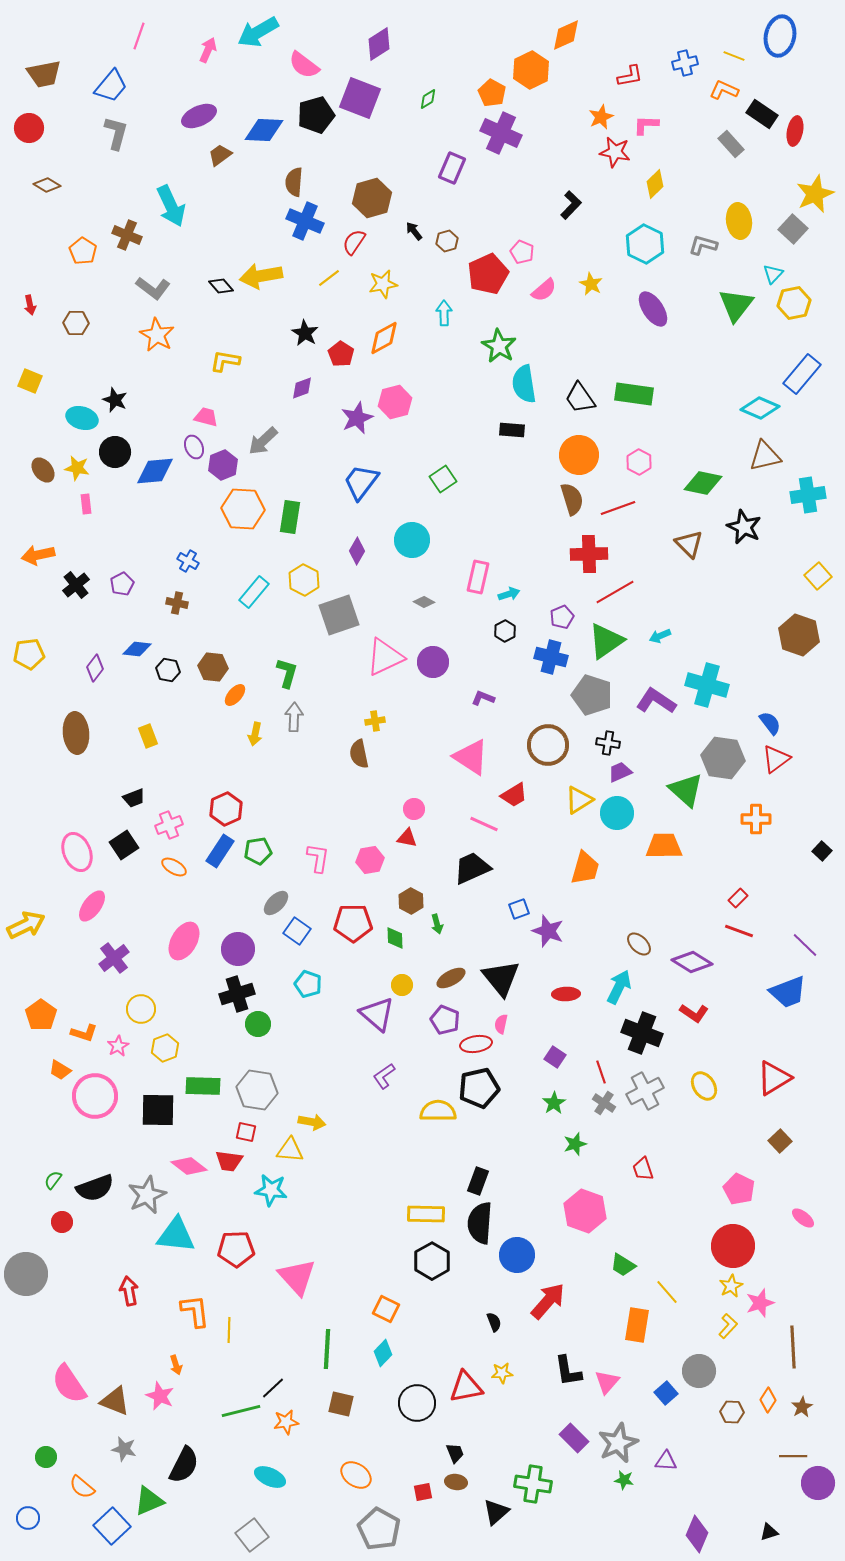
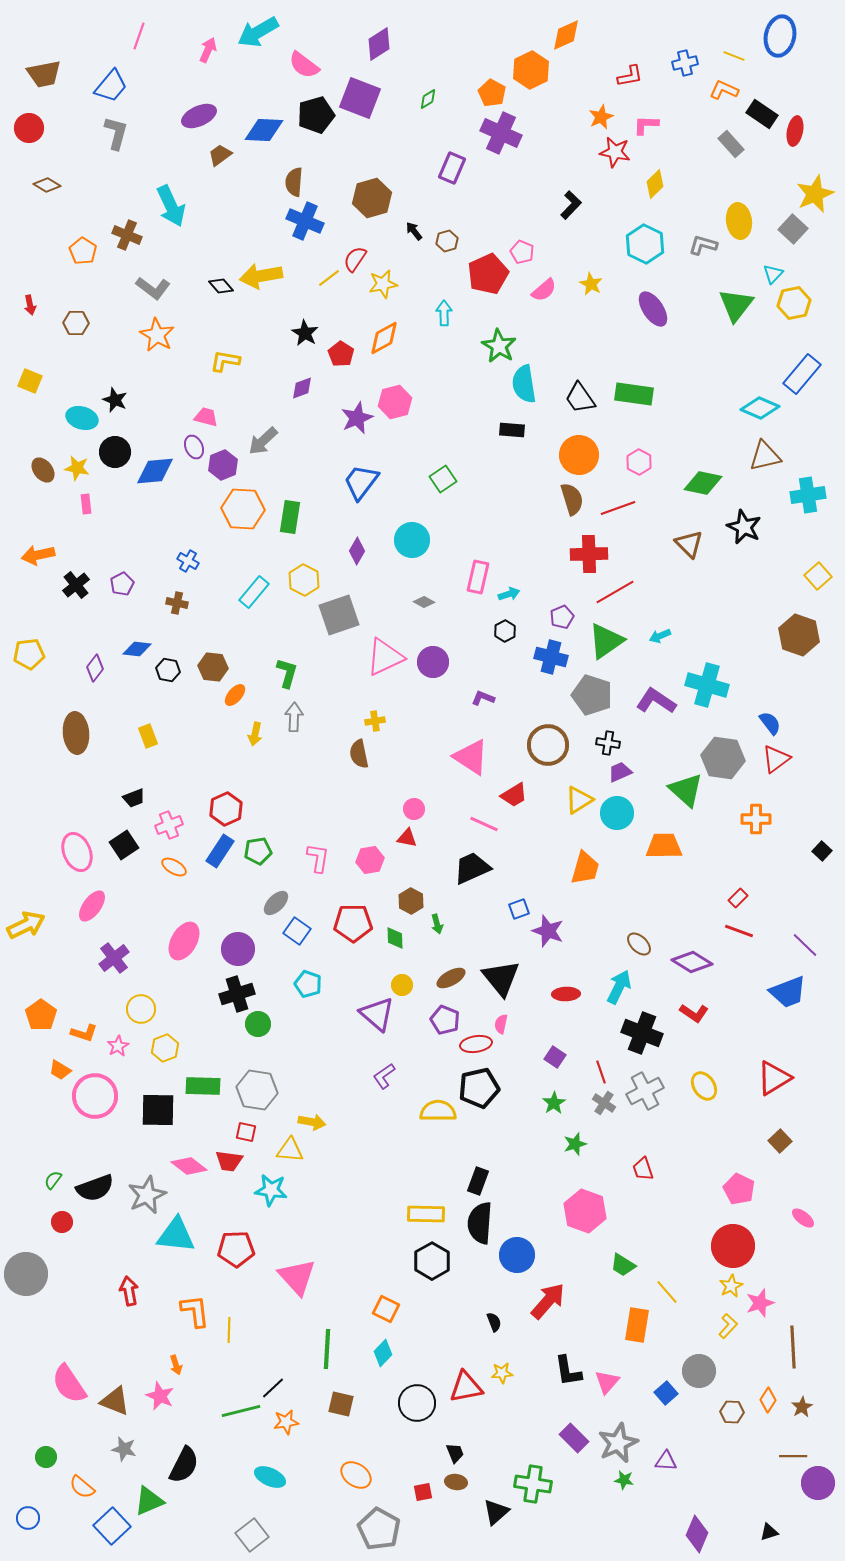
red semicircle at (354, 242): moved 1 px right, 17 px down
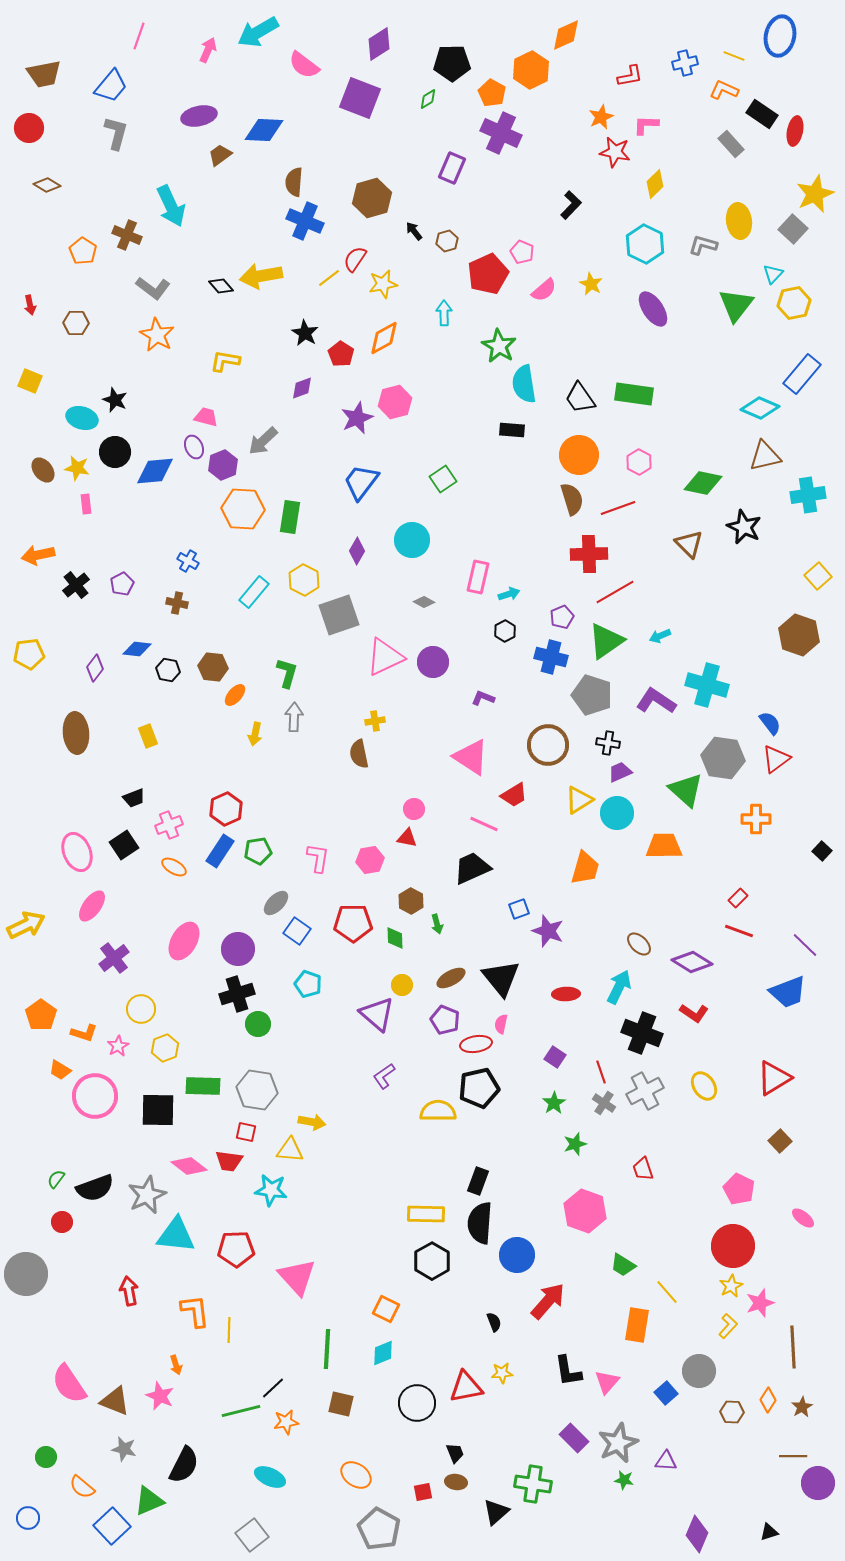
black pentagon at (316, 115): moved 136 px right, 52 px up; rotated 15 degrees clockwise
purple ellipse at (199, 116): rotated 12 degrees clockwise
green semicircle at (53, 1180): moved 3 px right, 1 px up
cyan diamond at (383, 1353): rotated 24 degrees clockwise
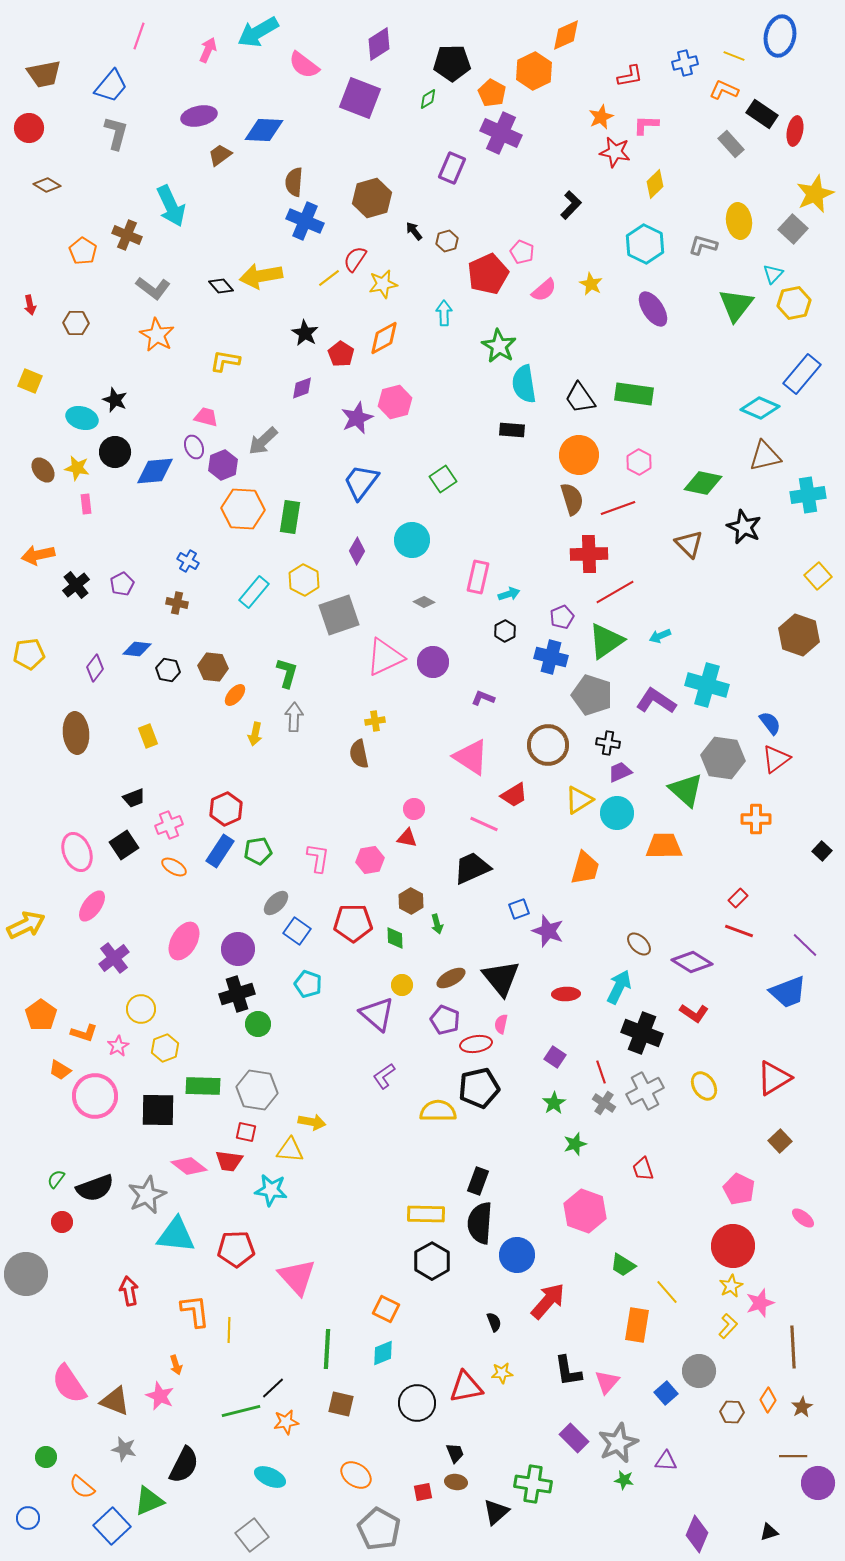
orange hexagon at (531, 70): moved 3 px right, 1 px down
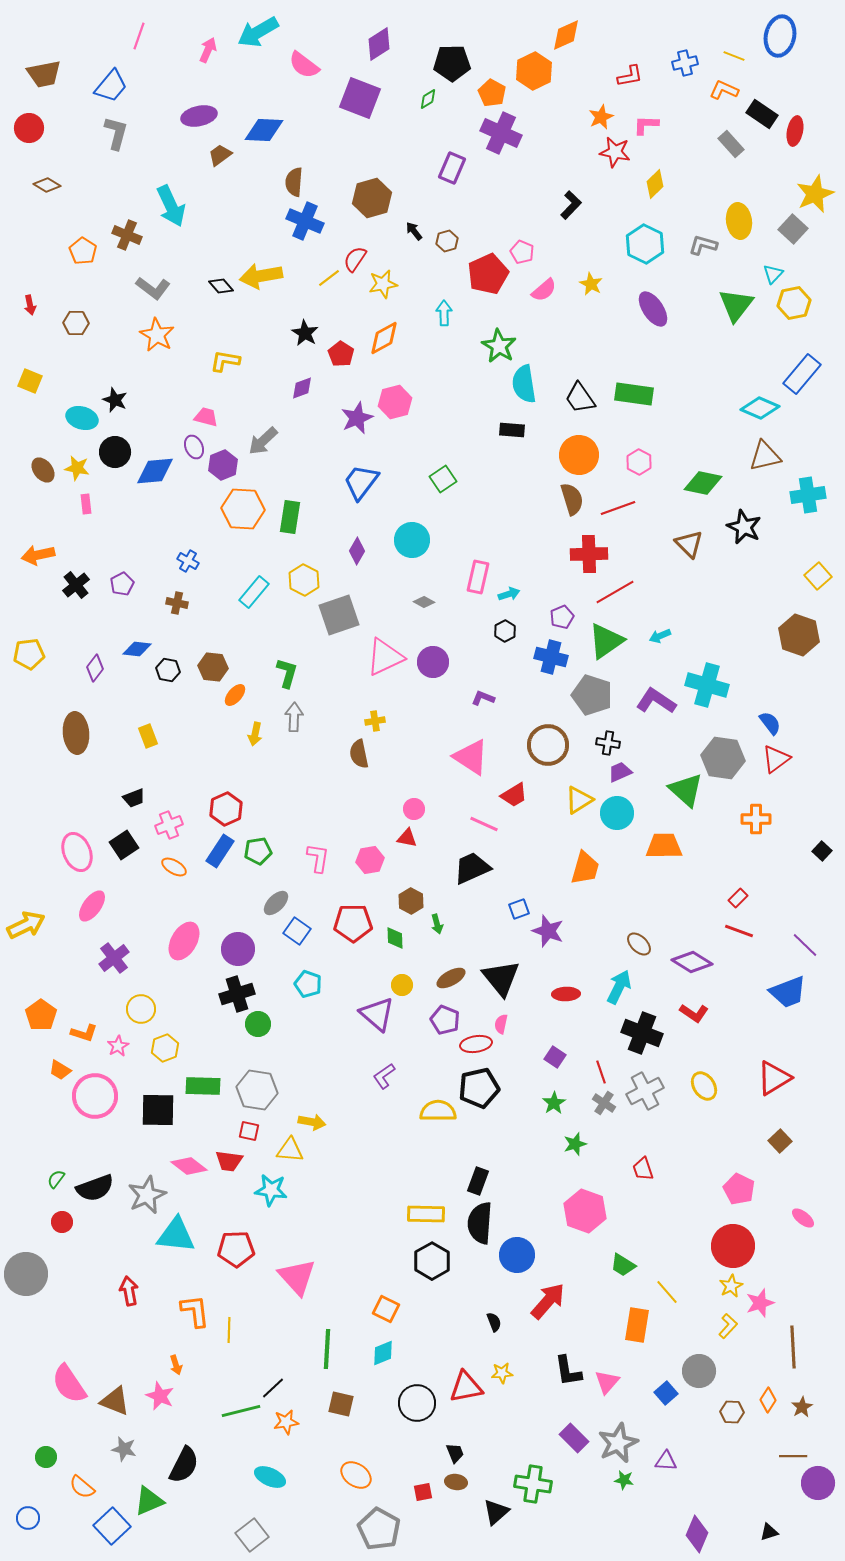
red square at (246, 1132): moved 3 px right, 1 px up
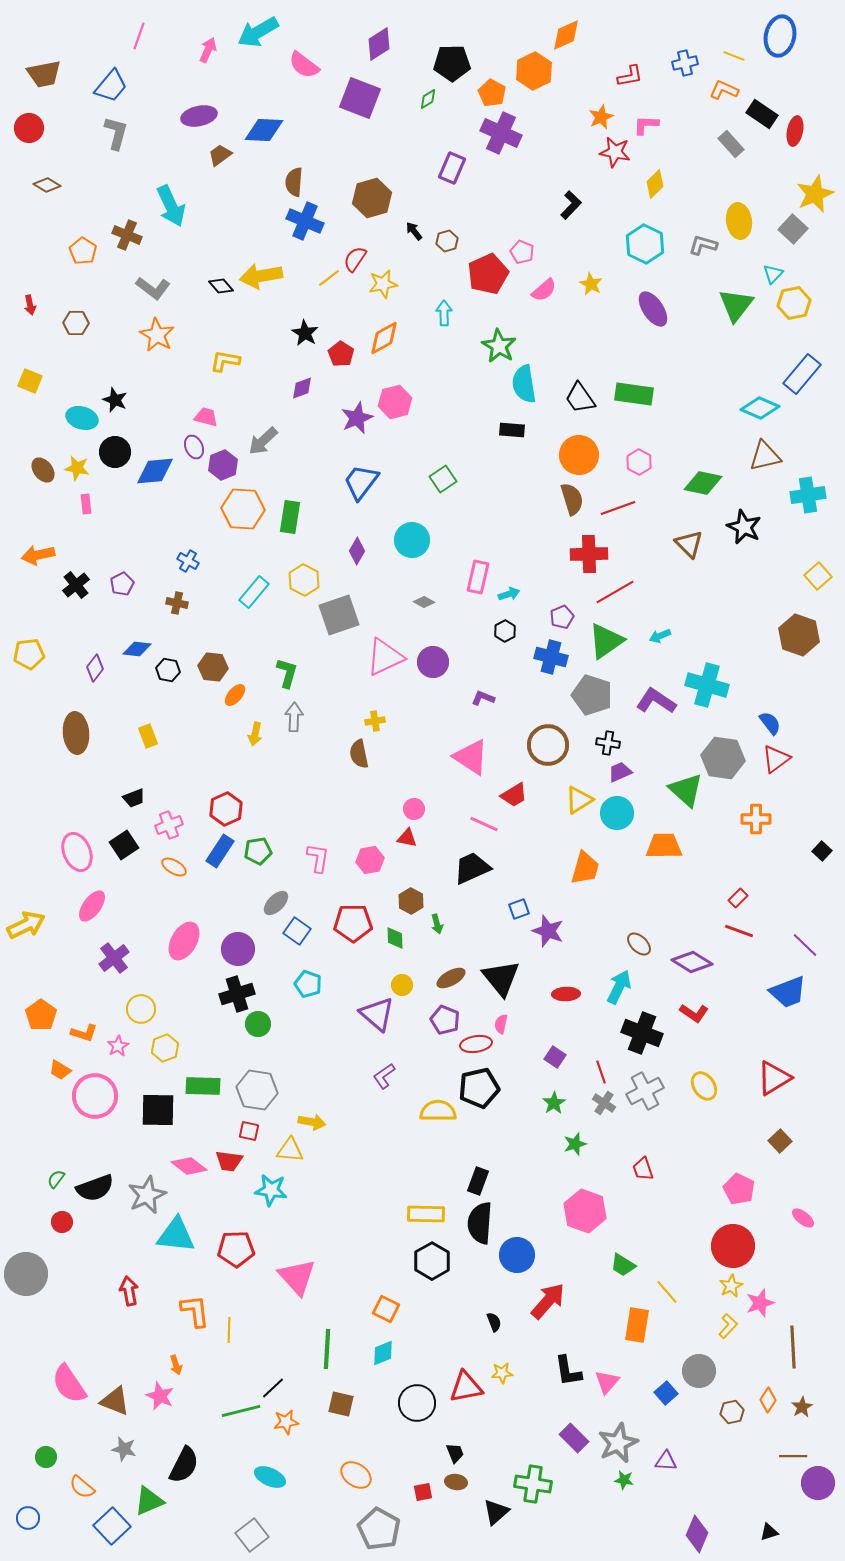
brown hexagon at (732, 1412): rotated 15 degrees counterclockwise
